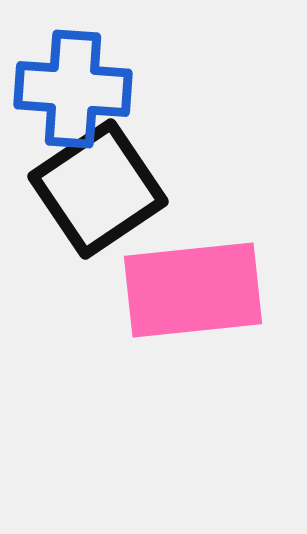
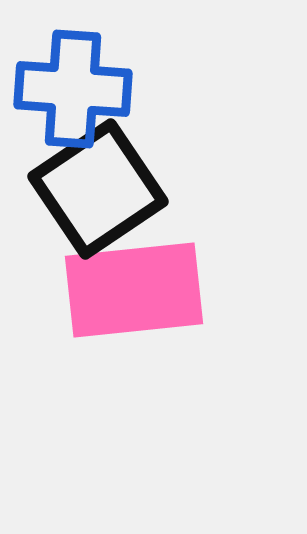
pink rectangle: moved 59 px left
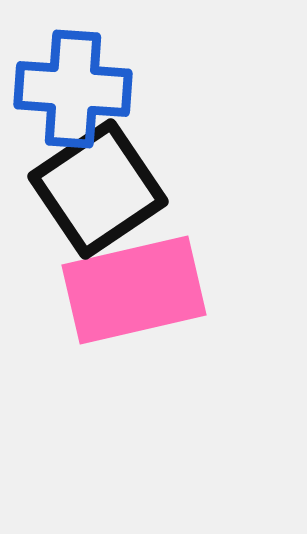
pink rectangle: rotated 7 degrees counterclockwise
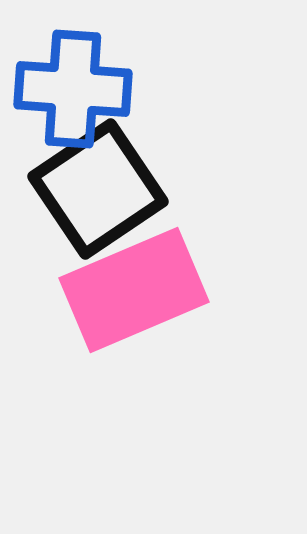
pink rectangle: rotated 10 degrees counterclockwise
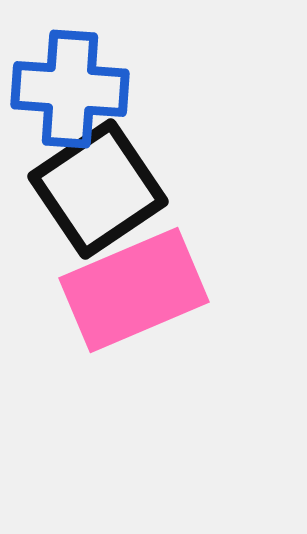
blue cross: moved 3 px left
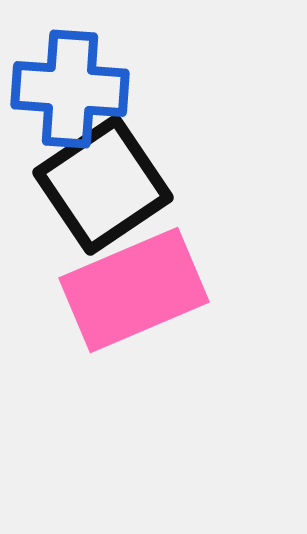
black square: moved 5 px right, 4 px up
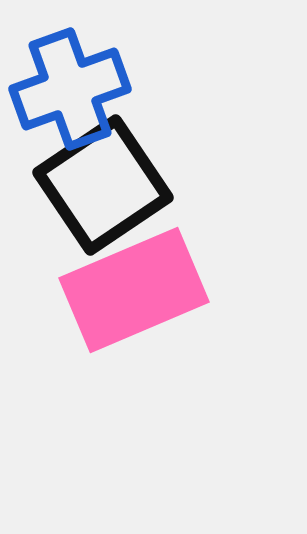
blue cross: rotated 24 degrees counterclockwise
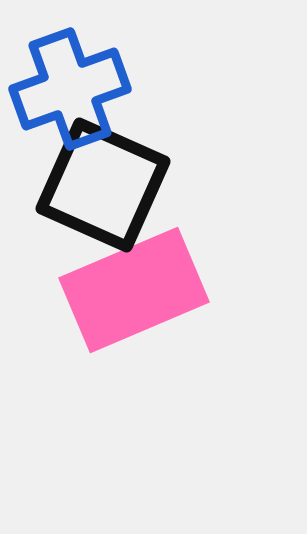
black square: rotated 32 degrees counterclockwise
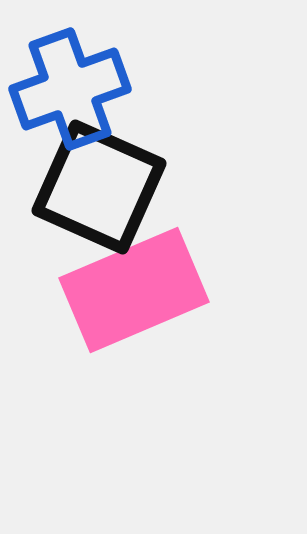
black square: moved 4 px left, 2 px down
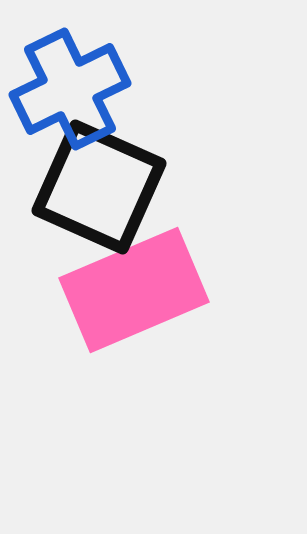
blue cross: rotated 6 degrees counterclockwise
